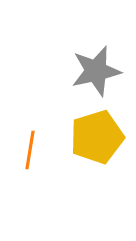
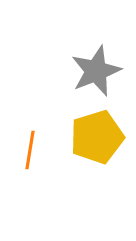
gray star: rotated 9 degrees counterclockwise
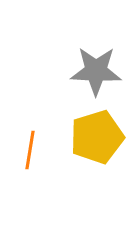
gray star: rotated 24 degrees clockwise
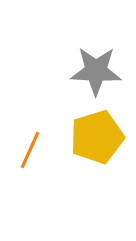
orange line: rotated 15 degrees clockwise
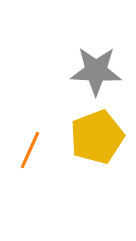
yellow pentagon: rotated 4 degrees counterclockwise
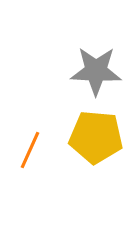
yellow pentagon: moved 1 px left; rotated 26 degrees clockwise
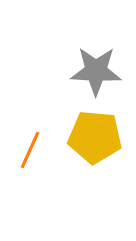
yellow pentagon: moved 1 px left
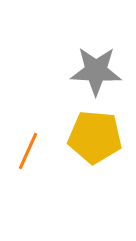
orange line: moved 2 px left, 1 px down
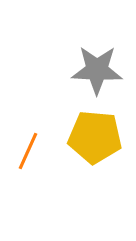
gray star: moved 1 px right, 1 px up
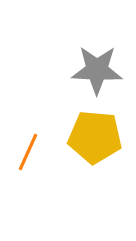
orange line: moved 1 px down
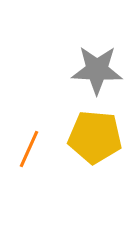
orange line: moved 1 px right, 3 px up
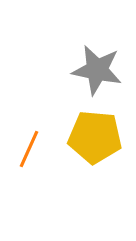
gray star: rotated 9 degrees clockwise
